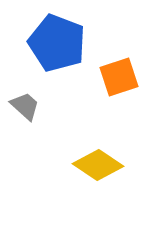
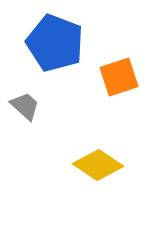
blue pentagon: moved 2 px left
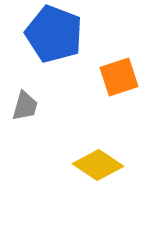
blue pentagon: moved 1 px left, 9 px up
gray trapezoid: rotated 64 degrees clockwise
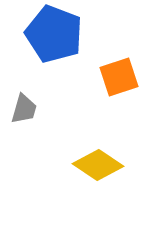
gray trapezoid: moved 1 px left, 3 px down
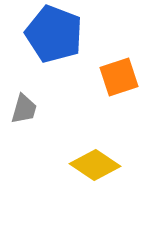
yellow diamond: moved 3 px left
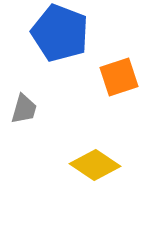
blue pentagon: moved 6 px right, 1 px up
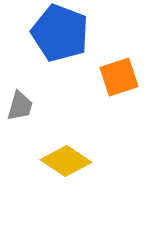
gray trapezoid: moved 4 px left, 3 px up
yellow diamond: moved 29 px left, 4 px up
